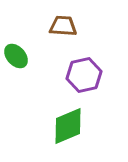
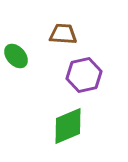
brown trapezoid: moved 8 px down
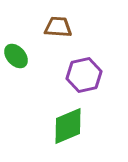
brown trapezoid: moved 5 px left, 7 px up
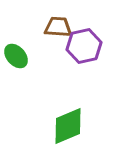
purple hexagon: moved 29 px up
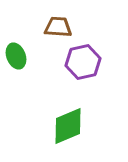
purple hexagon: moved 1 px left, 16 px down
green ellipse: rotated 20 degrees clockwise
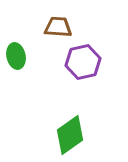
green ellipse: rotated 10 degrees clockwise
green diamond: moved 2 px right, 9 px down; rotated 12 degrees counterclockwise
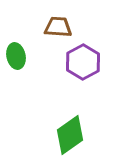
purple hexagon: rotated 16 degrees counterclockwise
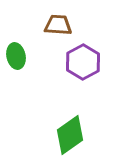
brown trapezoid: moved 2 px up
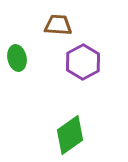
green ellipse: moved 1 px right, 2 px down
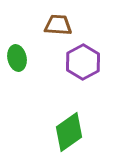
green diamond: moved 1 px left, 3 px up
